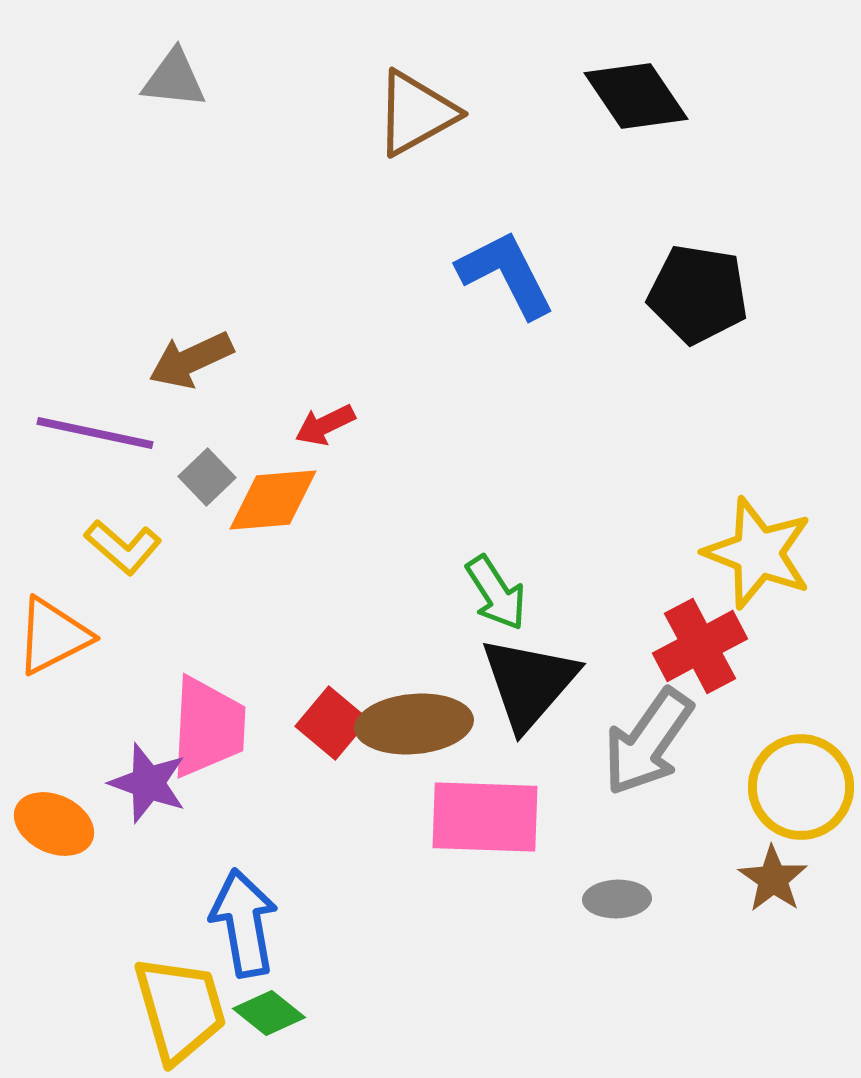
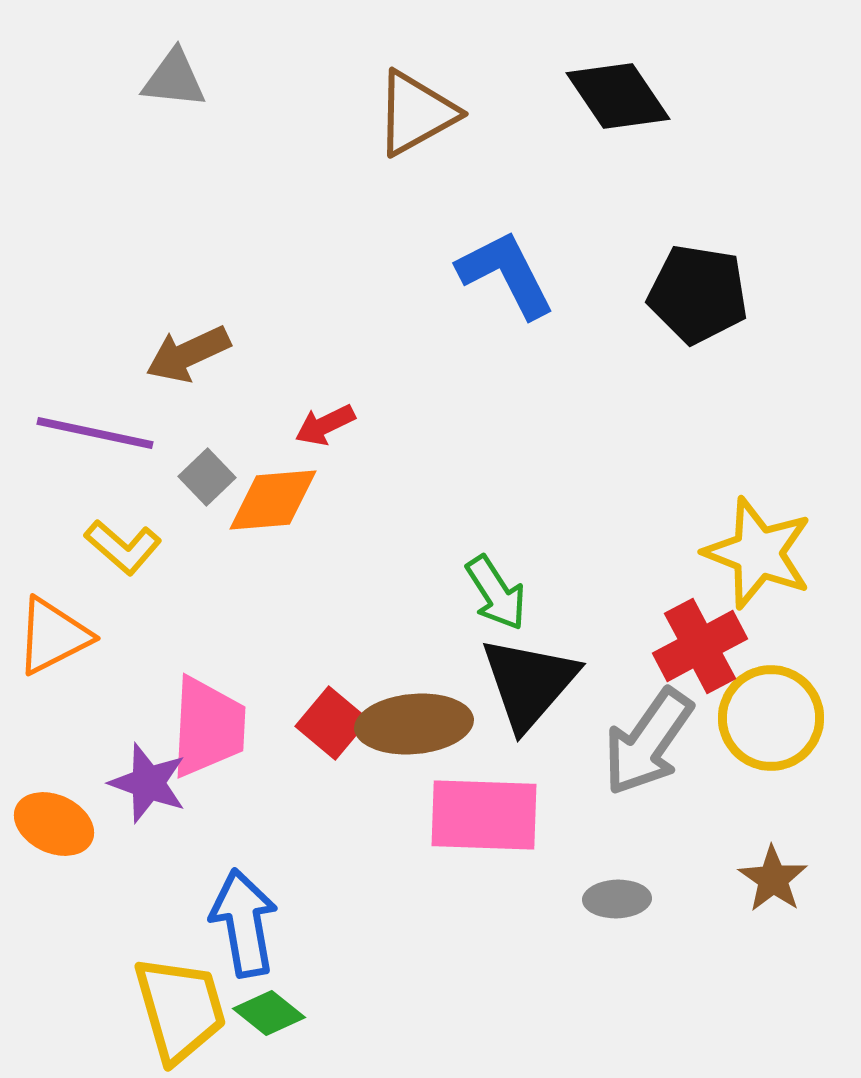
black diamond: moved 18 px left
brown arrow: moved 3 px left, 6 px up
yellow circle: moved 30 px left, 69 px up
pink rectangle: moved 1 px left, 2 px up
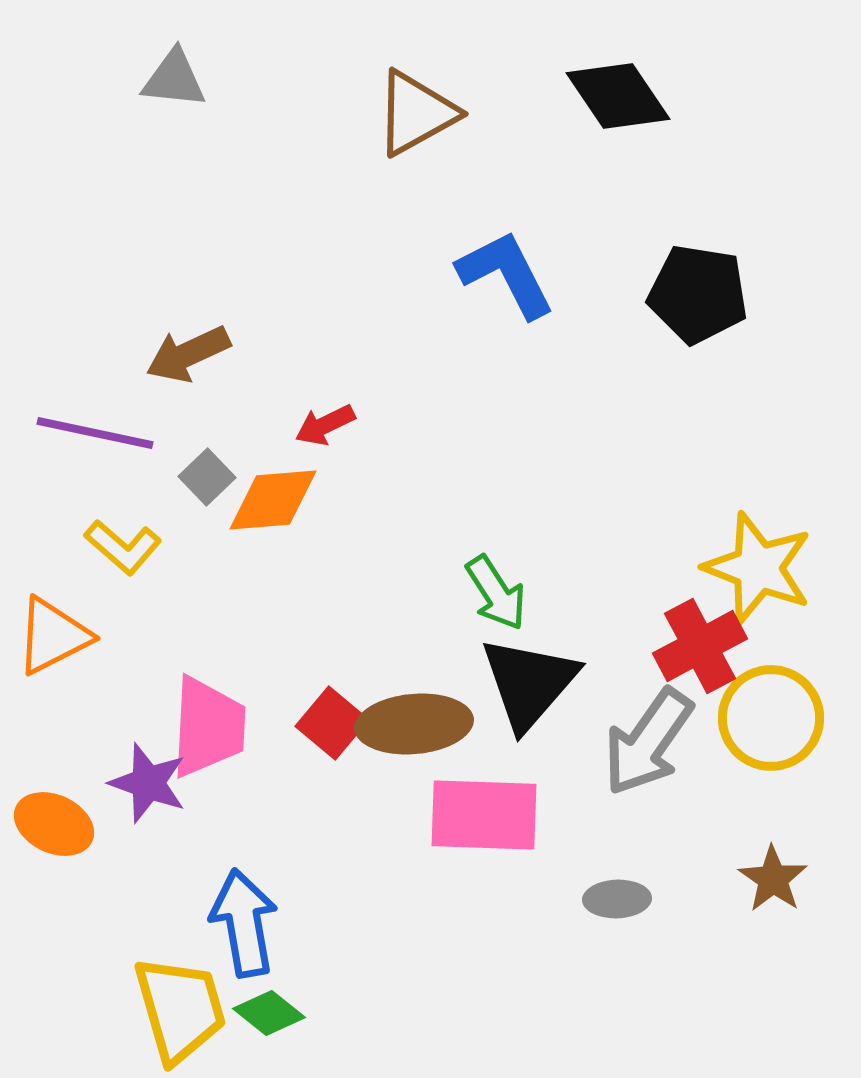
yellow star: moved 15 px down
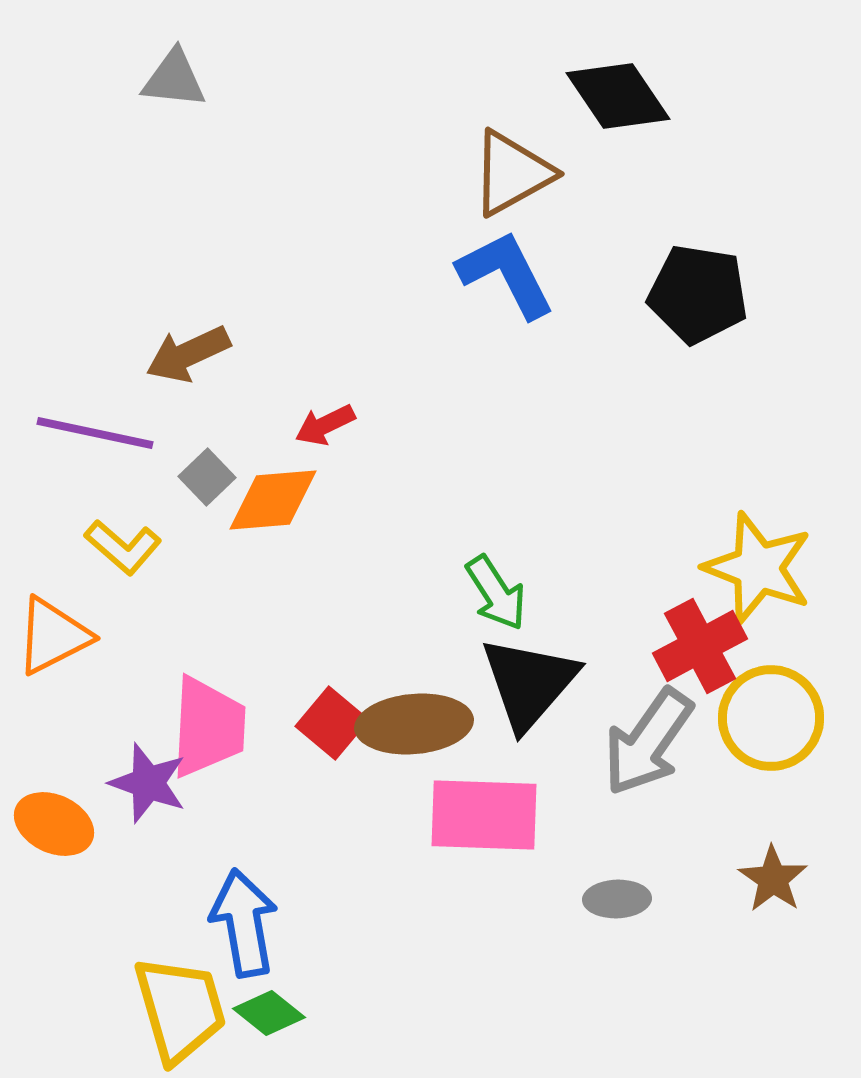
brown triangle: moved 96 px right, 60 px down
